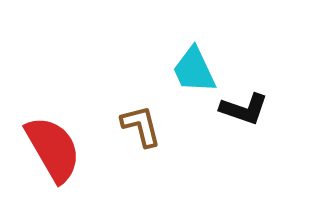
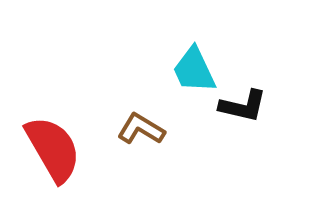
black L-shape: moved 1 px left, 3 px up; rotated 6 degrees counterclockwise
brown L-shape: moved 3 px down; rotated 45 degrees counterclockwise
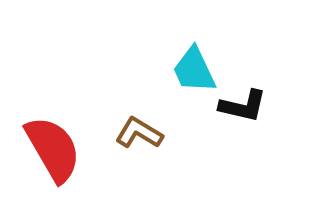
brown L-shape: moved 2 px left, 4 px down
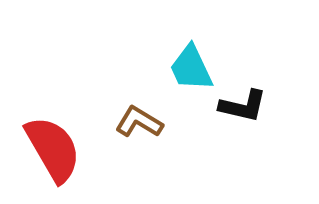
cyan trapezoid: moved 3 px left, 2 px up
brown L-shape: moved 11 px up
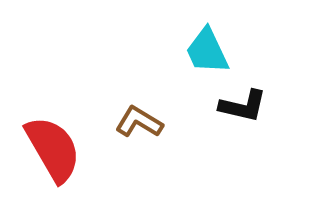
cyan trapezoid: moved 16 px right, 17 px up
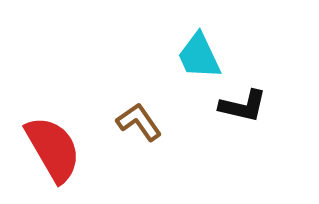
cyan trapezoid: moved 8 px left, 5 px down
brown L-shape: rotated 24 degrees clockwise
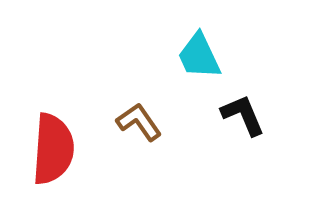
black L-shape: moved 9 px down; rotated 126 degrees counterclockwise
red semicircle: rotated 34 degrees clockwise
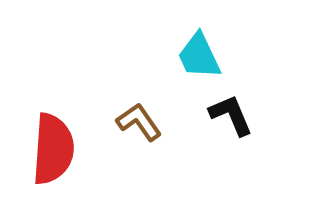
black L-shape: moved 12 px left
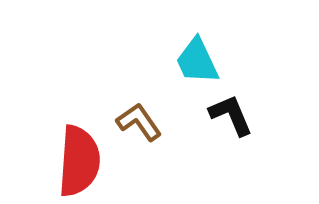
cyan trapezoid: moved 2 px left, 5 px down
red semicircle: moved 26 px right, 12 px down
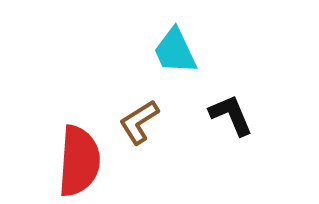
cyan trapezoid: moved 22 px left, 10 px up
brown L-shape: rotated 87 degrees counterclockwise
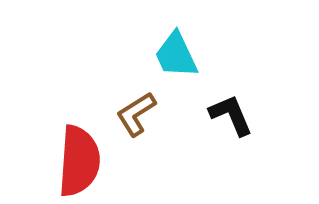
cyan trapezoid: moved 1 px right, 4 px down
brown L-shape: moved 3 px left, 8 px up
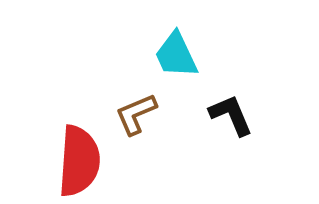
brown L-shape: rotated 9 degrees clockwise
